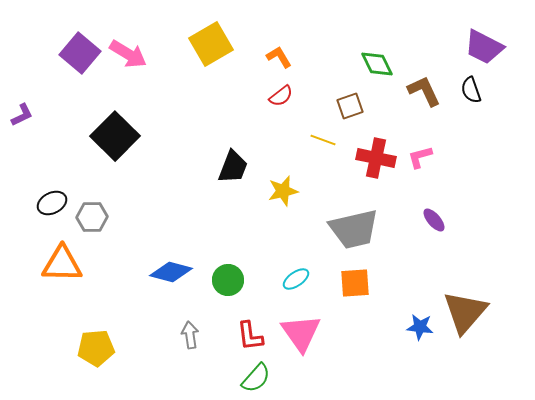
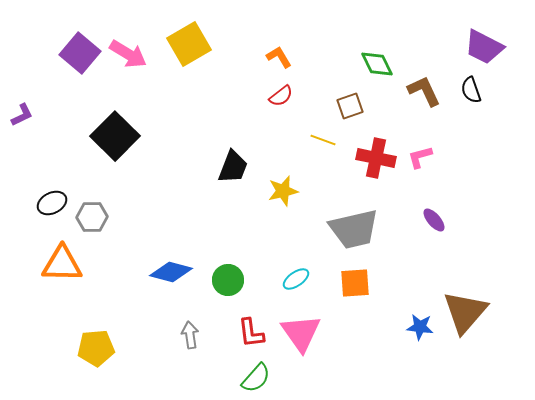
yellow square: moved 22 px left
red L-shape: moved 1 px right, 3 px up
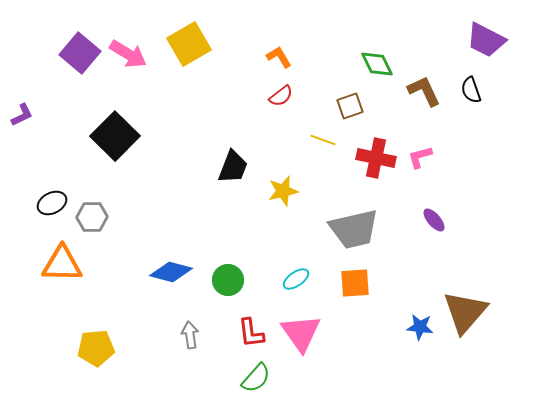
purple trapezoid: moved 2 px right, 7 px up
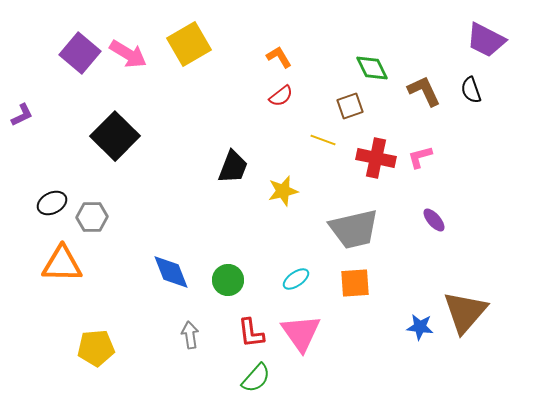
green diamond: moved 5 px left, 4 px down
blue diamond: rotated 54 degrees clockwise
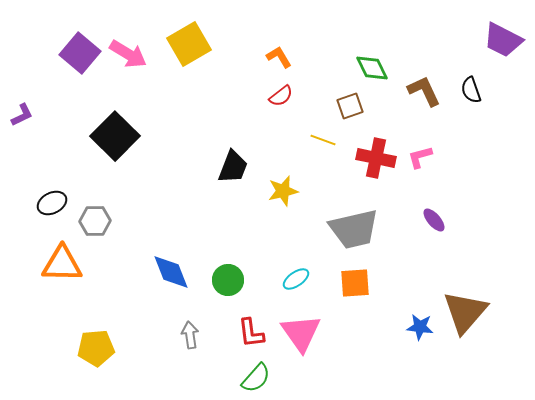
purple trapezoid: moved 17 px right
gray hexagon: moved 3 px right, 4 px down
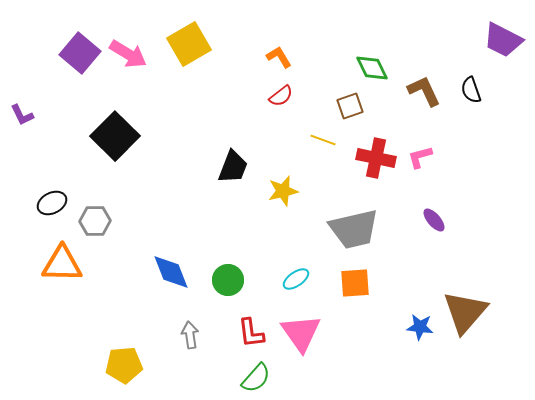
purple L-shape: rotated 90 degrees clockwise
yellow pentagon: moved 28 px right, 17 px down
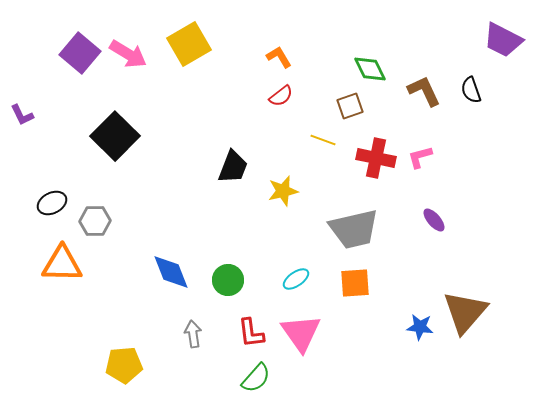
green diamond: moved 2 px left, 1 px down
gray arrow: moved 3 px right, 1 px up
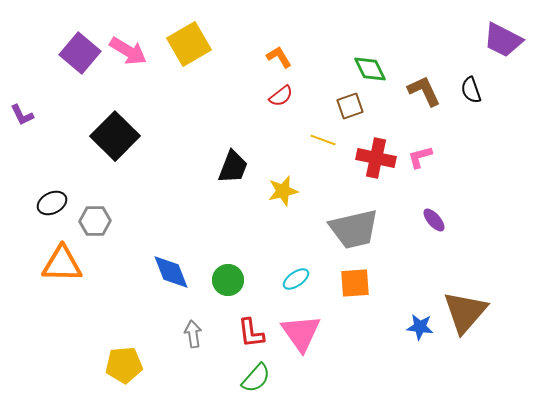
pink arrow: moved 3 px up
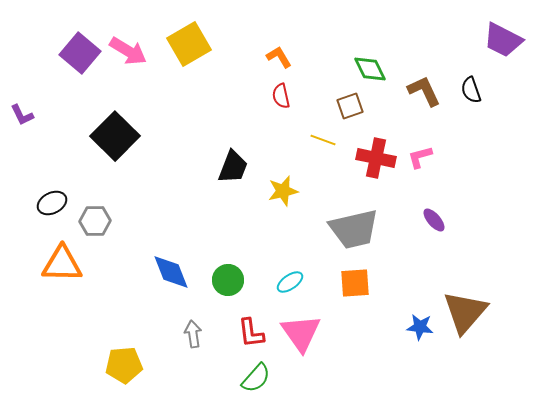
red semicircle: rotated 115 degrees clockwise
cyan ellipse: moved 6 px left, 3 px down
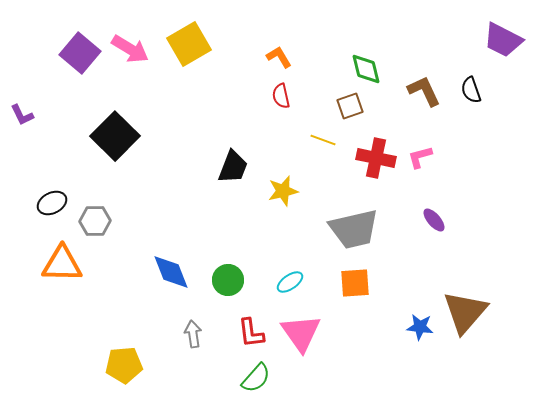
pink arrow: moved 2 px right, 2 px up
green diamond: moved 4 px left; rotated 12 degrees clockwise
